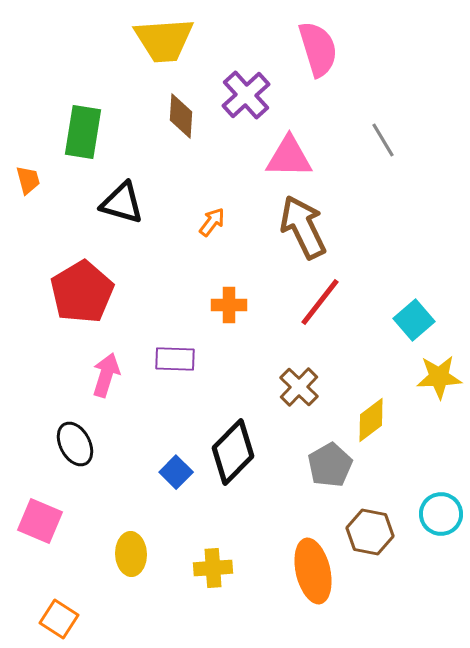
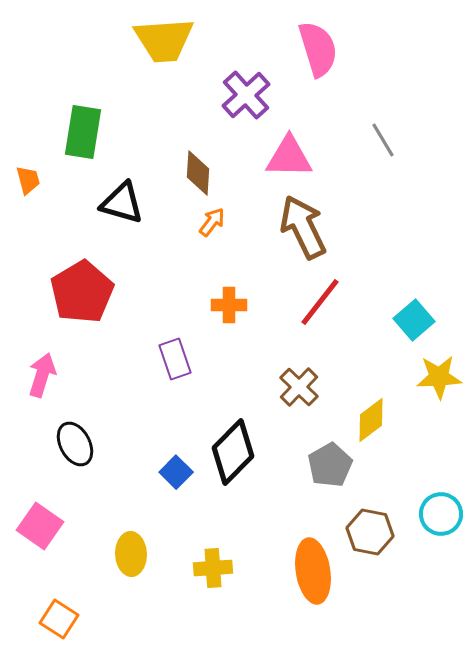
brown diamond: moved 17 px right, 57 px down
purple rectangle: rotated 69 degrees clockwise
pink arrow: moved 64 px left
pink square: moved 5 px down; rotated 12 degrees clockwise
orange ellipse: rotated 4 degrees clockwise
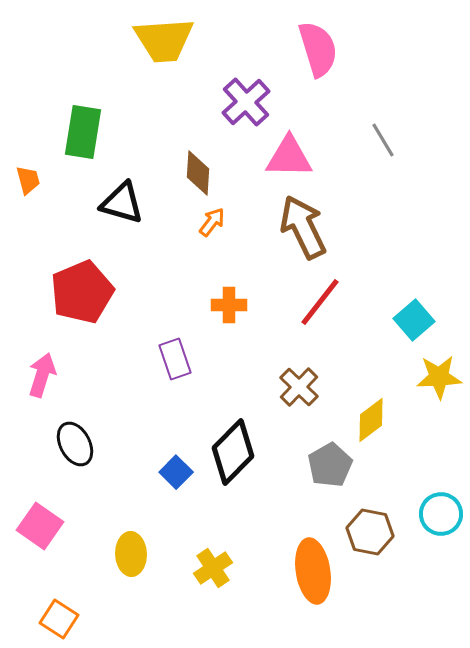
purple cross: moved 7 px down
red pentagon: rotated 8 degrees clockwise
yellow cross: rotated 30 degrees counterclockwise
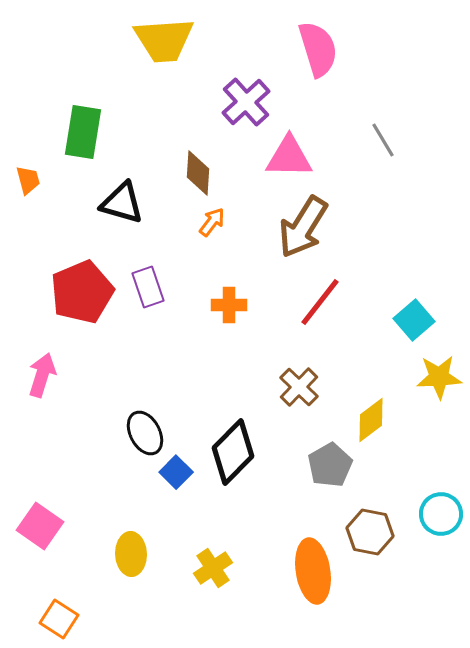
brown arrow: rotated 122 degrees counterclockwise
purple rectangle: moved 27 px left, 72 px up
black ellipse: moved 70 px right, 11 px up
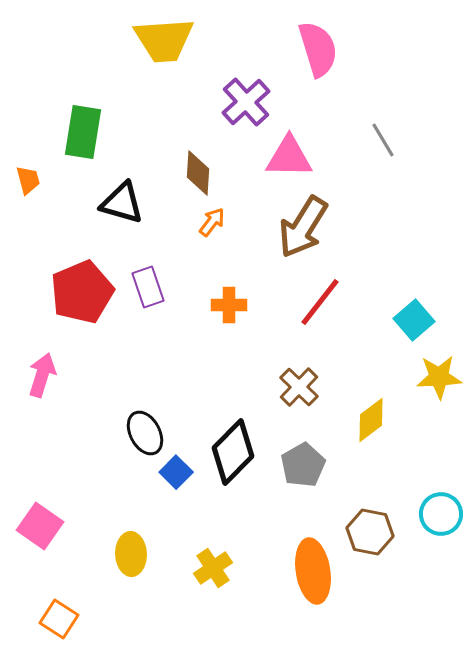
gray pentagon: moved 27 px left
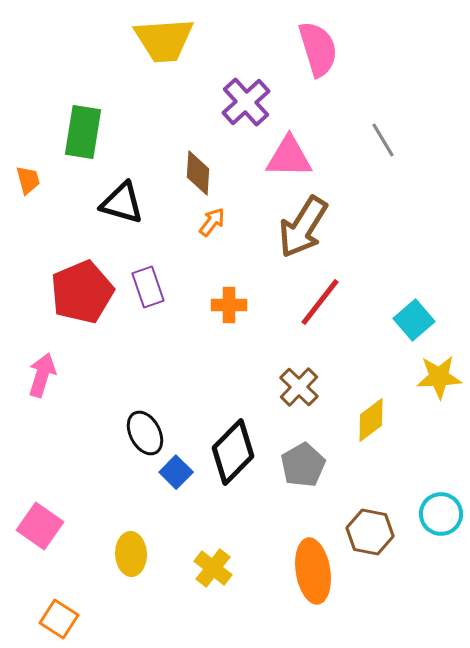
yellow cross: rotated 18 degrees counterclockwise
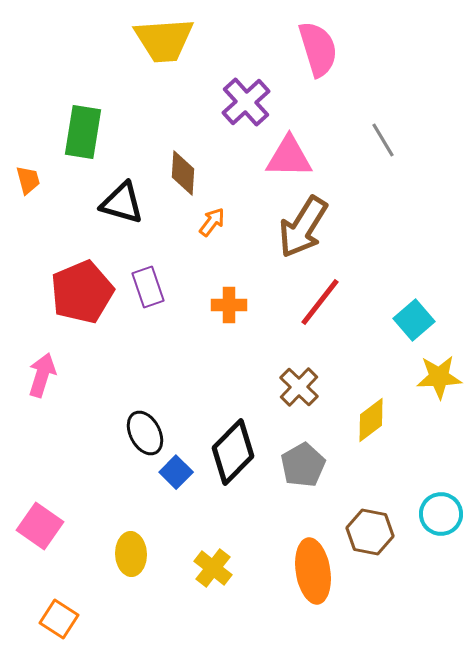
brown diamond: moved 15 px left
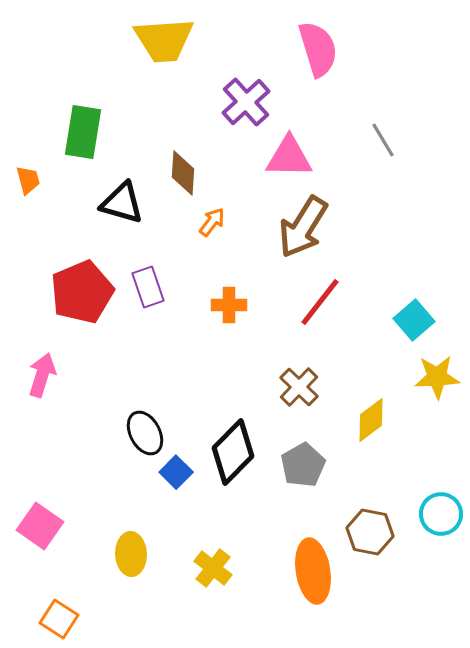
yellow star: moved 2 px left
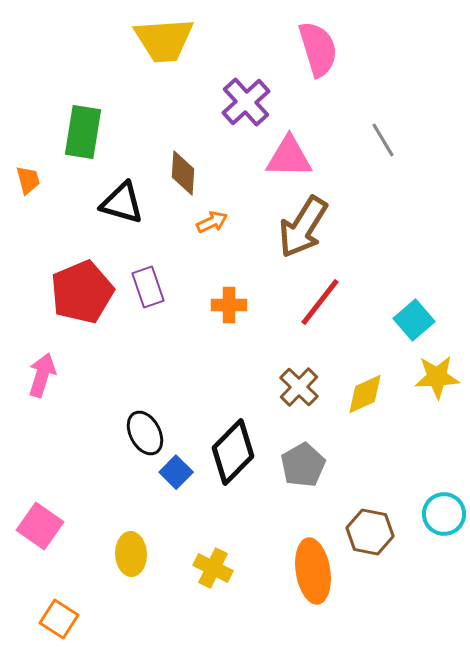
orange arrow: rotated 28 degrees clockwise
yellow diamond: moved 6 px left, 26 px up; rotated 12 degrees clockwise
cyan circle: moved 3 px right
yellow cross: rotated 12 degrees counterclockwise
